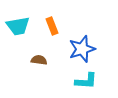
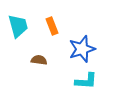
cyan trapezoid: rotated 95 degrees counterclockwise
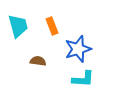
blue star: moved 4 px left
brown semicircle: moved 1 px left, 1 px down
cyan L-shape: moved 3 px left, 2 px up
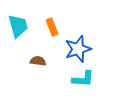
orange rectangle: moved 1 px down
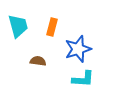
orange rectangle: rotated 36 degrees clockwise
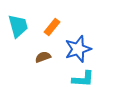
orange rectangle: rotated 24 degrees clockwise
brown semicircle: moved 5 px right, 4 px up; rotated 28 degrees counterclockwise
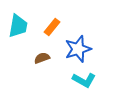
cyan trapezoid: rotated 25 degrees clockwise
brown semicircle: moved 1 px left, 1 px down
cyan L-shape: moved 1 px right, 1 px down; rotated 25 degrees clockwise
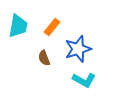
brown semicircle: moved 2 px right; rotated 91 degrees counterclockwise
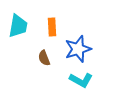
orange rectangle: rotated 42 degrees counterclockwise
cyan L-shape: moved 3 px left
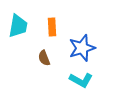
blue star: moved 4 px right, 1 px up
